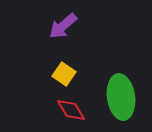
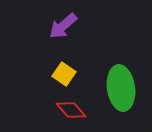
green ellipse: moved 9 px up
red diamond: rotated 12 degrees counterclockwise
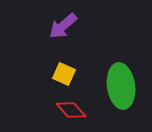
yellow square: rotated 10 degrees counterclockwise
green ellipse: moved 2 px up
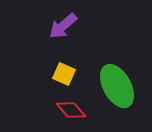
green ellipse: moved 4 px left; rotated 21 degrees counterclockwise
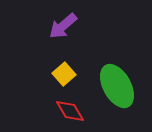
yellow square: rotated 25 degrees clockwise
red diamond: moved 1 px left, 1 px down; rotated 12 degrees clockwise
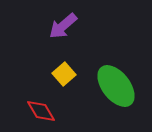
green ellipse: moved 1 px left; rotated 9 degrees counterclockwise
red diamond: moved 29 px left
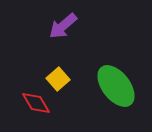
yellow square: moved 6 px left, 5 px down
red diamond: moved 5 px left, 8 px up
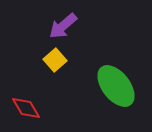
yellow square: moved 3 px left, 19 px up
red diamond: moved 10 px left, 5 px down
